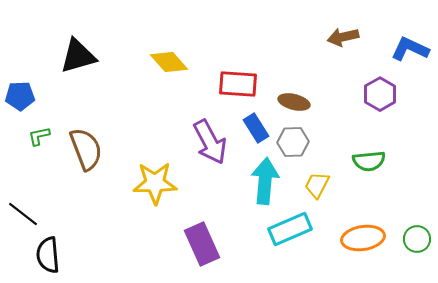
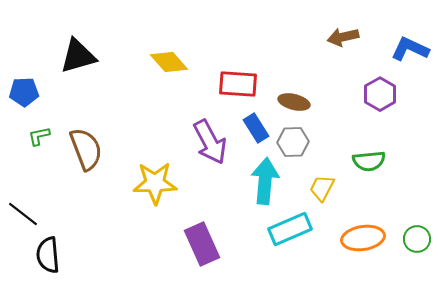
blue pentagon: moved 4 px right, 4 px up
yellow trapezoid: moved 5 px right, 3 px down
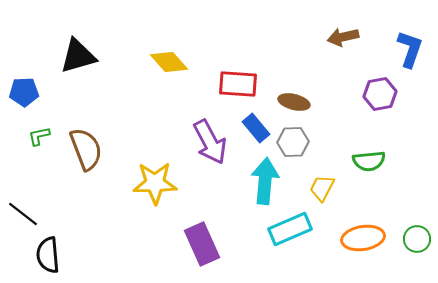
blue L-shape: rotated 84 degrees clockwise
purple hexagon: rotated 20 degrees clockwise
blue rectangle: rotated 8 degrees counterclockwise
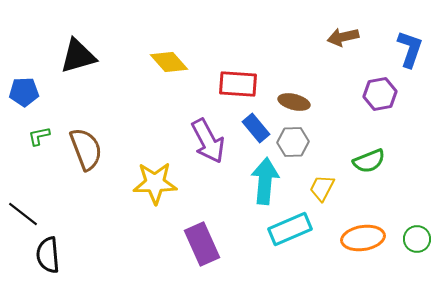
purple arrow: moved 2 px left, 1 px up
green semicircle: rotated 16 degrees counterclockwise
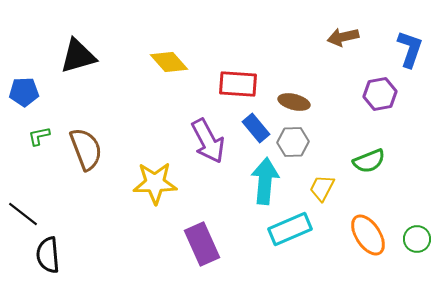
orange ellipse: moved 5 px right, 3 px up; rotated 66 degrees clockwise
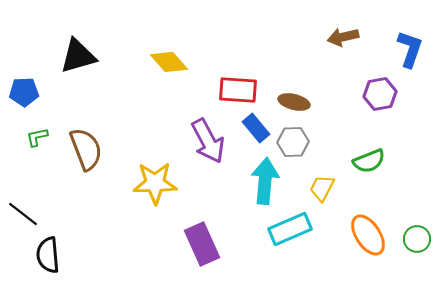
red rectangle: moved 6 px down
green L-shape: moved 2 px left, 1 px down
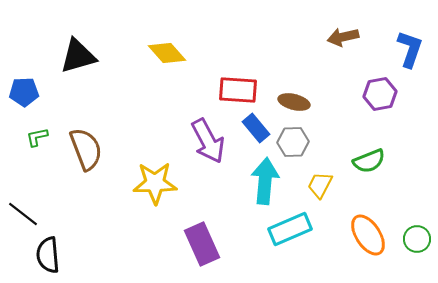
yellow diamond: moved 2 px left, 9 px up
yellow trapezoid: moved 2 px left, 3 px up
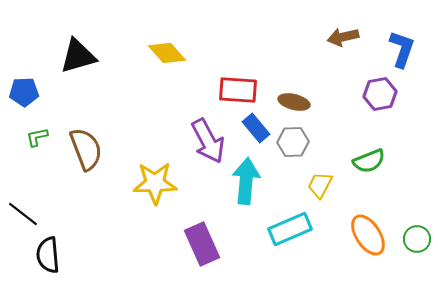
blue L-shape: moved 8 px left
cyan arrow: moved 19 px left
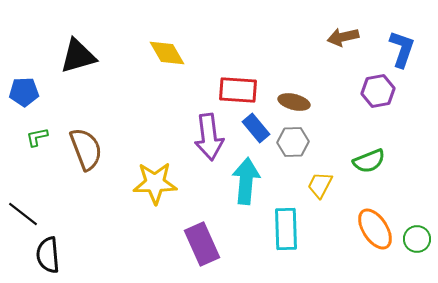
yellow diamond: rotated 12 degrees clockwise
purple hexagon: moved 2 px left, 3 px up
purple arrow: moved 1 px right, 4 px up; rotated 21 degrees clockwise
cyan rectangle: moved 4 px left; rotated 69 degrees counterclockwise
orange ellipse: moved 7 px right, 6 px up
